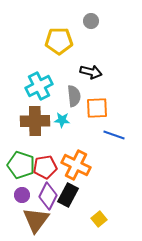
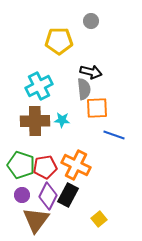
gray semicircle: moved 10 px right, 7 px up
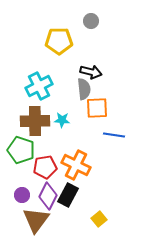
blue line: rotated 10 degrees counterclockwise
green pentagon: moved 15 px up
